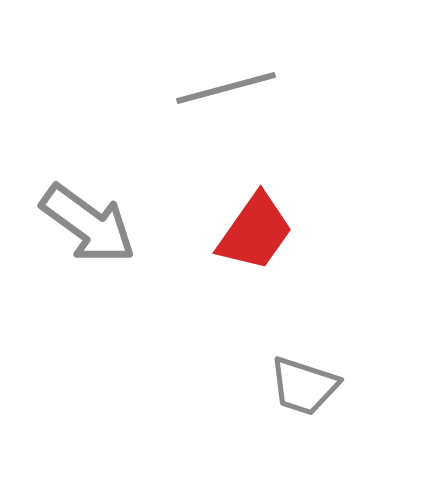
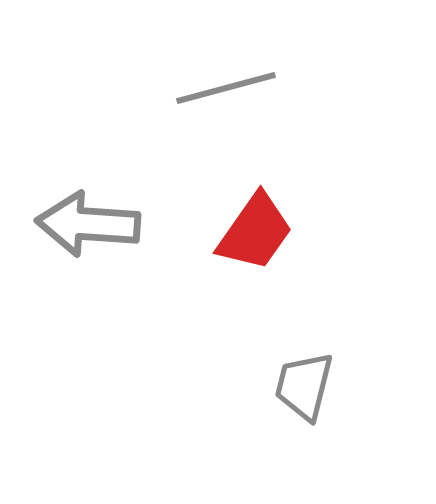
gray arrow: rotated 148 degrees clockwise
gray trapezoid: rotated 86 degrees clockwise
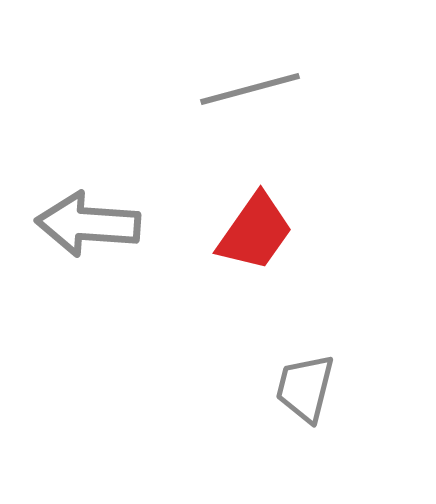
gray line: moved 24 px right, 1 px down
gray trapezoid: moved 1 px right, 2 px down
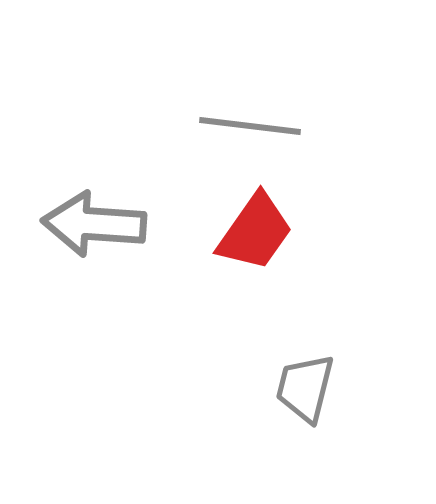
gray line: moved 37 px down; rotated 22 degrees clockwise
gray arrow: moved 6 px right
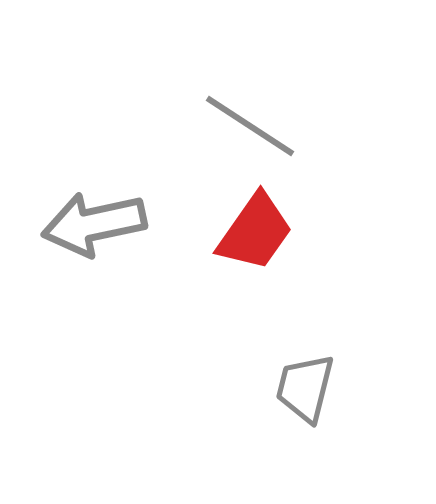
gray line: rotated 26 degrees clockwise
gray arrow: rotated 16 degrees counterclockwise
